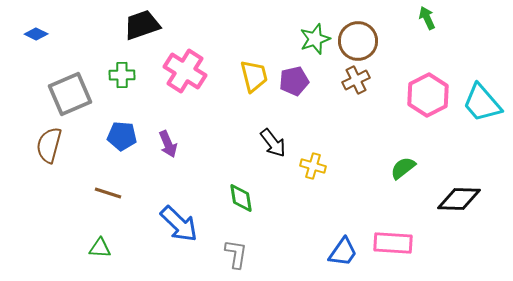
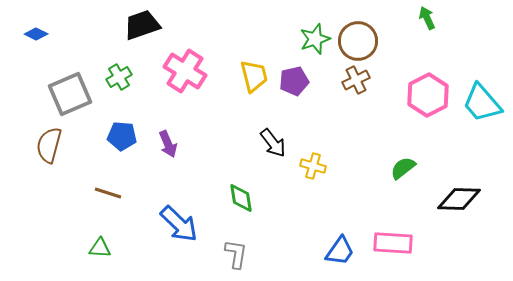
green cross: moved 3 px left, 2 px down; rotated 30 degrees counterclockwise
blue trapezoid: moved 3 px left, 1 px up
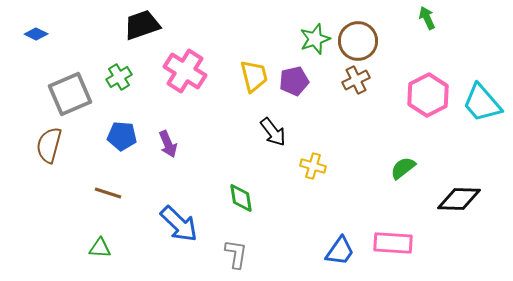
black arrow: moved 11 px up
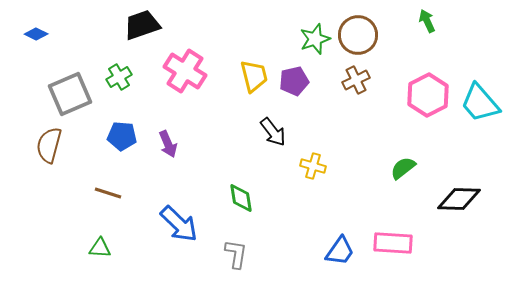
green arrow: moved 3 px down
brown circle: moved 6 px up
cyan trapezoid: moved 2 px left
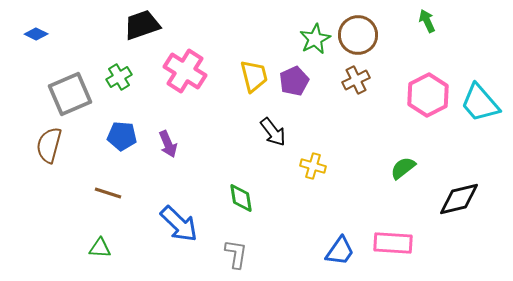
green star: rotated 8 degrees counterclockwise
purple pentagon: rotated 12 degrees counterclockwise
black diamond: rotated 15 degrees counterclockwise
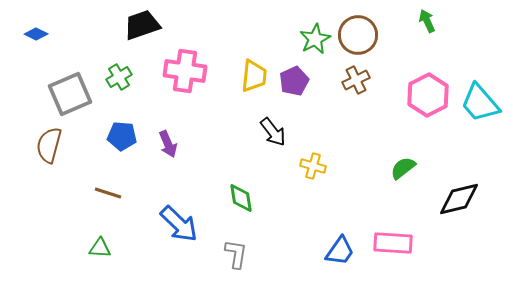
pink cross: rotated 24 degrees counterclockwise
yellow trapezoid: rotated 20 degrees clockwise
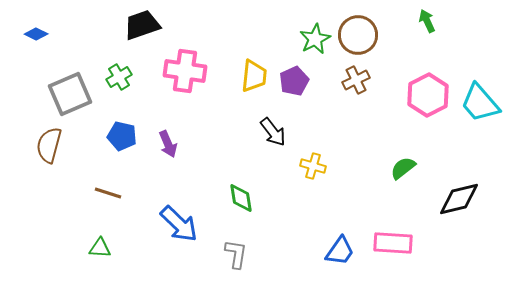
blue pentagon: rotated 8 degrees clockwise
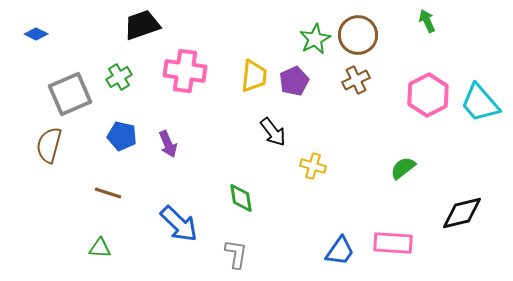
black diamond: moved 3 px right, 14 px down
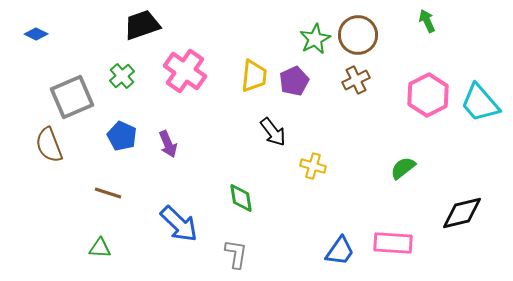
pink cross: rotated 27 degrees clockwise
green cross: moved 3 px right, 1 px up; rotated 10 degrees counterclockwise
gray square: moved 2 px right, 3 px down
blue pentagon: rotated 12 degrees clockwise
brown semicircle: rotated 36 degrees counterclockwise
